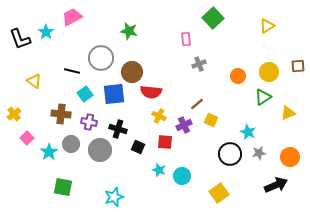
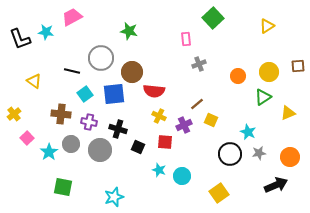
cyan star at (46, 32): rotated 28 degrees counterclockwise
red semicircle at (151, 92): moved 3 px right, 1 px up
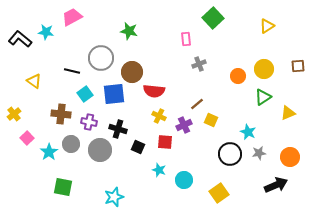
black L-shape at (20, 39): rotated 150 degrees clockwise
yellow circle at (269, 72): moved 5 px left, 3 px up
cyan circle at (182, 176): moved 2 px right, 4 px down
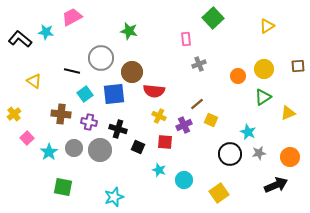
gray circle at (71, 144): moved 3 px right, 4 px down
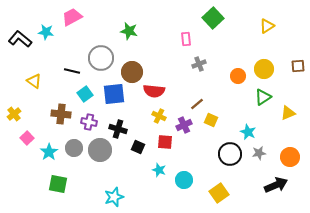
green square at (63, 187): moved 5 px left, 3 px up
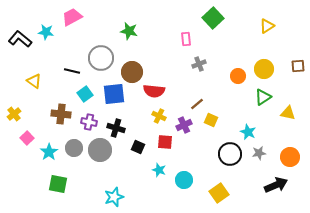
yellow triangle at (288, 113): rotated 35 degrees clockwise
black cross at (118, 129): moved 2 px left, 1 px up
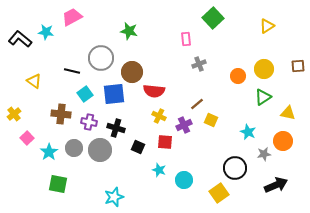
gray star at (259, 153): moved 5 px right, 1 px down
black circle at (230, 154): moved 5 px right, 14 px down
orange circle at (290, 157): moved 7 px left, 16 px up
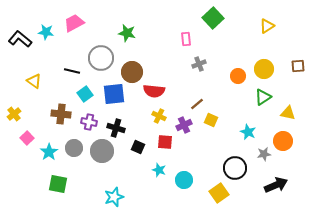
pink trapezoid at (72, 17): moved 2 px right, 6 px down
green star at (129, 31): moved 2 px left, 2 px down
gray circle at (100, 150): moved 2 px right, 1 px down
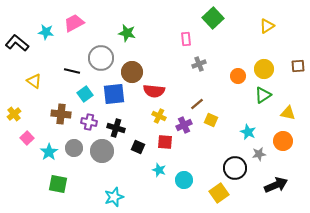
black L-shape at (20, 39): moved 3 px left, 4 px down
green triangle at (263, 97): moved 2 px up
gray star at (264, 154): moved 5 px left
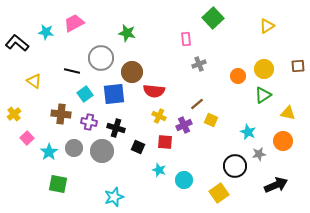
black circle at (235, 168): moved 2 px up
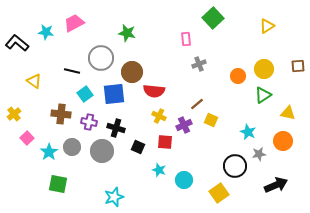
gray circle at (74, 148): moved 2 px left, 1 px up
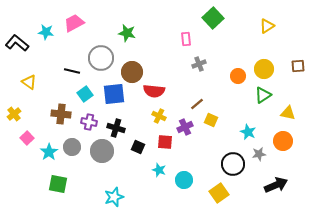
yellow triangle at (34, 81): moved 5 px left, 1 px down
purple cross at (184, 125): moved 1 px right, 2 px down
black circle at (235, 166): moved 2 px left, 2 px up
